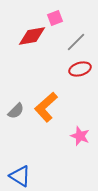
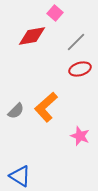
pink square: moved 5 px up; rotated 28 degrees counterclockwise
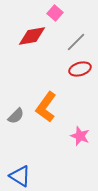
orange L-shape: rotated 12 degrees counterclockwise
gray semicircle: moved 5 px down
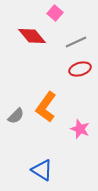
red diamond: rotated 60 degrees clockwise
gray line: rotated 20 degrees clockwise
pink star: moved 7 px up
blue triangle: moved 22 px right, 6 px up
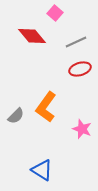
pink star: moved 2 px right
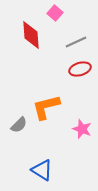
red diamond: moved 1 px left, 1 px up; rotated 36 degrees clockwise
orange L-shape: rotated 40 degrees clockwise
gray semicircle: moved 3 px right, 9 px down
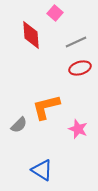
red ellipse: moved 1 px up
pink star: moved 4 px left
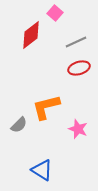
red diamond: rotated 56 degrees clockwise
red ellipse: moved 1 px left
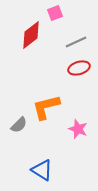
pink square: rotated 28 degrees clockwise
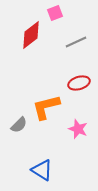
red ellipse: moved 15 px down
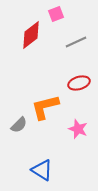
pink square: moved 1 px right, 1 px down
orange L-shape: moved 1 px left
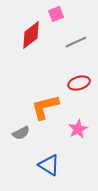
gray semicircle: moved 2 px right, 8 px down; rotated 18 degrees clockwise
pink star: rotated 24 degrees clockwise
blue triangle: moved 7 px right, 5 px up
